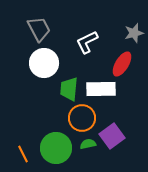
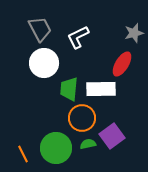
gray trapezoid: moved 1 px right
white L-shape: moved 9 px left, 5 px up
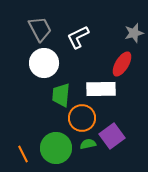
green trapezoid: moved 8 px left, 6 px down
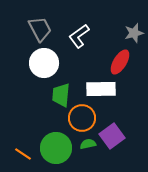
white L-shape: moved 1 px right, 1 px up; rotated 10 degrees counterclockwise
red ellipse: moved 2 px left, 2 px up
orange line: rotated 30 degrees counterclockwise
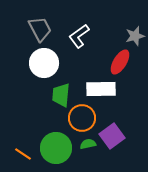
gray star: moved 1 px right, 3 px down
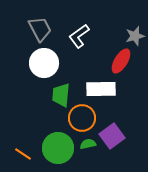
red ellipse: moved 1 px right, 1 px up
green circle: moved 2 px right
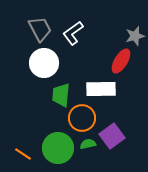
white L-shape: moved 6 px left, 3 px up
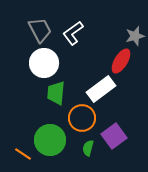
gray trapezoid: moved 1 px down
white rectangle: rotated 36 degrees counterclockwise
green trapezoid: moved 5 px left, 2 px up
purple square: moved 2 px right
green semicircle: moved 4 px down; rotated 63 degrees counterclockwise
green circle: moved 8 px left, 8 px up
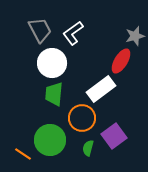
white circle: moved 8 px right
green trapezoid: moved 2 px left, 1 px down
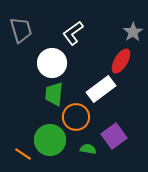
gray trapezoid: moved 19 px left; rotated 12 degrees clockwise
gray star: moved 2 px left, 4 px up; rotated 18 degrees counterclockwise
orange circle: moved 6 px left, 1 px up
green semicircle: moved 1 px down; rotated 84 degrees clockwise
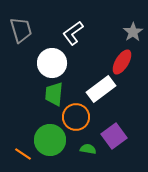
red ellipse: moved 1 px right, 1 px down
